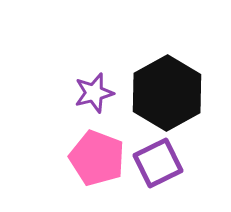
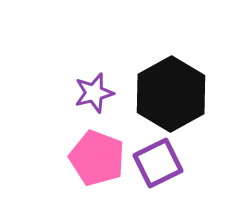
black hexagon: moved 4 px right, 1 px down
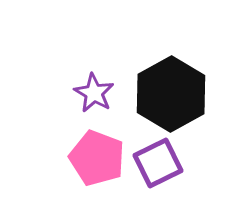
purple star: rotated 27 degrees counterclockwise
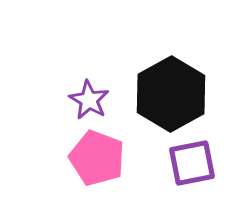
purple star: moved 5 px left, 7 px down
purple square: moved 34 px right; rotated 15 degrees clockwise
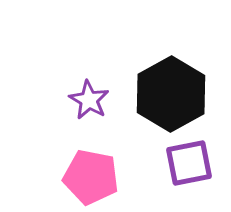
pink pentagon: moved 6 px left, 19 px down; rotated 10 degrees counterclockwise
purple square: moved 3 px left
